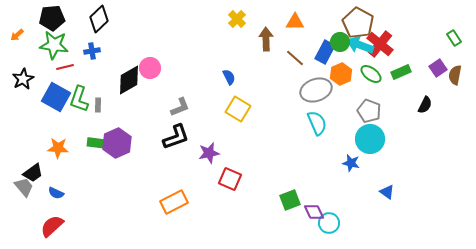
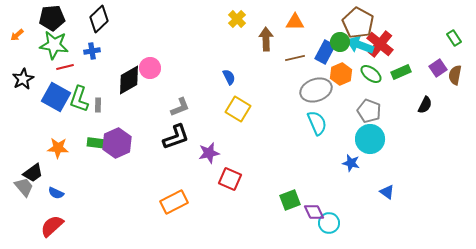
brown line at (295, 58): rotated 54 degrees counterclockwise
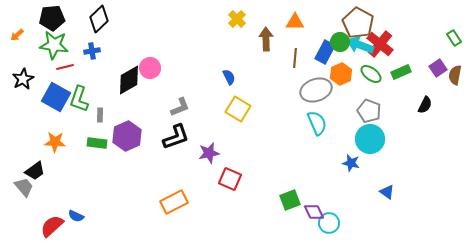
brown line at (295, 58): rotated 72 degrees counterclockwise
gray rectangle at (98, 105): moved 2 px right, 10 px down
purple hexagon at (117, 143): moved 10 px right, 7 px up
orange star at (58, 148): moved 3 px left, 6 px up
black trapezoid at (33, 173): moved 2 px right, 2 px up
blue semicircle at (56, 193): moved 20 px right, 23 px down
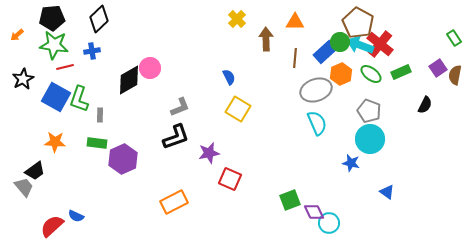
blue rectangle at (325, 52): rotated 20 degrees clockwise
purple hexagon at (127, 136): moved 4 px left, 23 px down
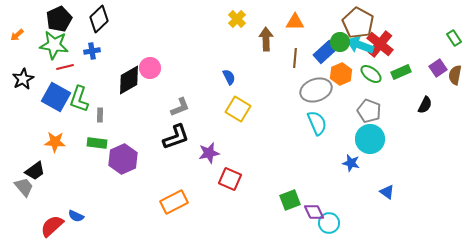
black pentagon at (52, 18): moved 7 px right, 1 px down; rotated 20 degrees counterclockwise
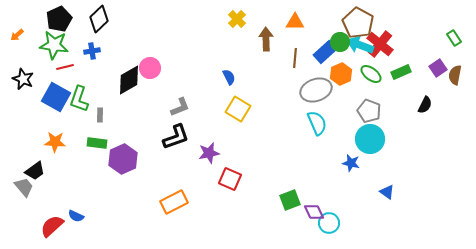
black star at (23, 79): rotated 20 degrees counterclockwise
